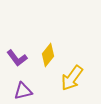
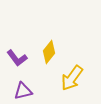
yellow diamond: moved 1 px right, 3 px up
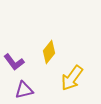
purple L-shape: moved 3 px left, 4 px down
purple triangle: moved 1 px right, 1 px up
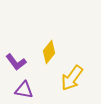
purple L-shape: moved 2 px right
purple triangle: rotated 24 degrees clockwise
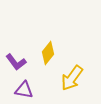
yellow diamond: moved 1 px left, 1 px down
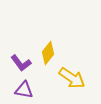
purple L-shape: moved 5 px right, 1 px down
yellow arrow: rotated 92 degrees counterclockwise
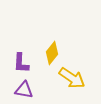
yellow diamond: moved 4 px right
purple L-shape: rotated 40 degrees clockwise
